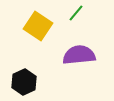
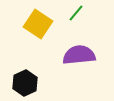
yellow square: moved 2 px up
black hexagon: moved 1 px right, 1 px down
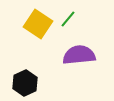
green line: moved 8 px left, 6 px down
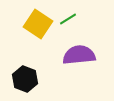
green line: rotated 18 degrees clockwise
black hexagon: moved 4 px up; rotated 15 degrees counterclockwise
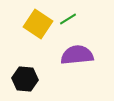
purple semicircle: moved 2 px left
black hexagon: rotated 15 degrees counterclockwise
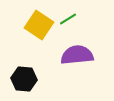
yellow square: moved 1 px right, 1 px down
black hexagon: moved 1 px left
